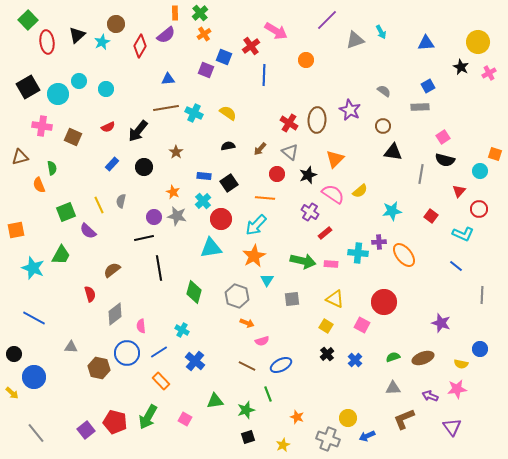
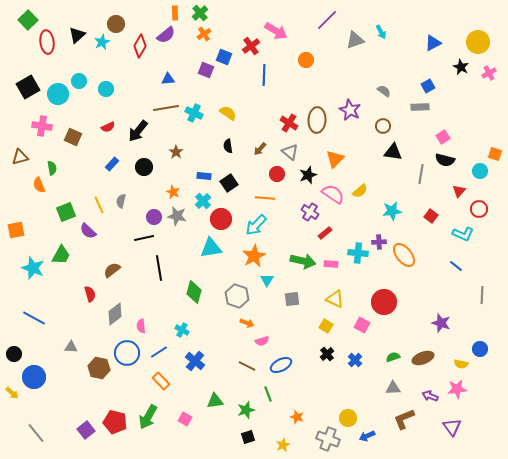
blue triangle at (426, 43): moved 7 px right; rotated 24 degrees counterclockwise
black semicircle at (228, 146): rotated 88 degrees counterclockwise
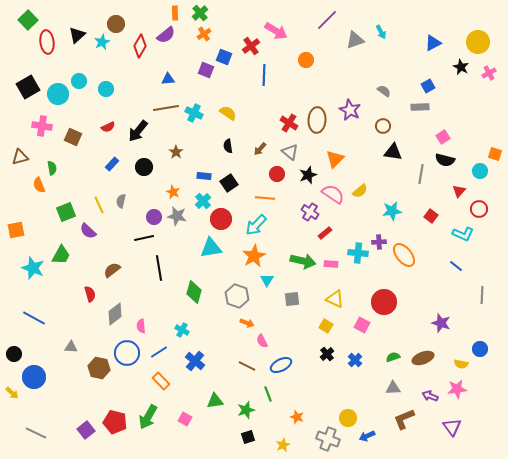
pink semicircle at (262, 341): rotated 80 degrees clockwise
gray line at (36, 433): rotated 25 degrees counterclockwise
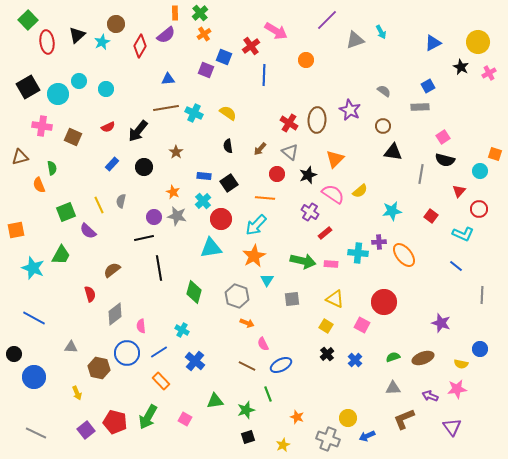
pink semicircle at (262, 341): moved 1 px right, 3 px down
yellow arrow at (12, 393): moved 65 px right; rotated 24 degrees clockwise
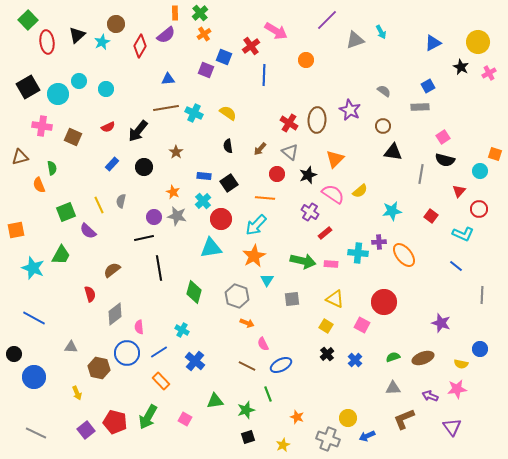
pink semicircle at (141, 326): moved 2 px left, 1 px down
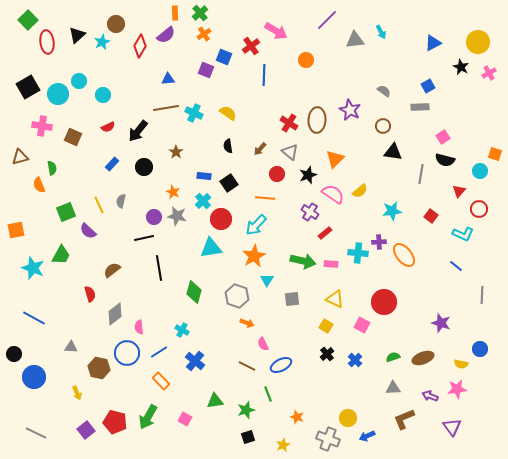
gray triangle at (355, 40): rotated 12 degrees clockwise
cyan circle at (106, 89): moved 3 px left, 6 px down
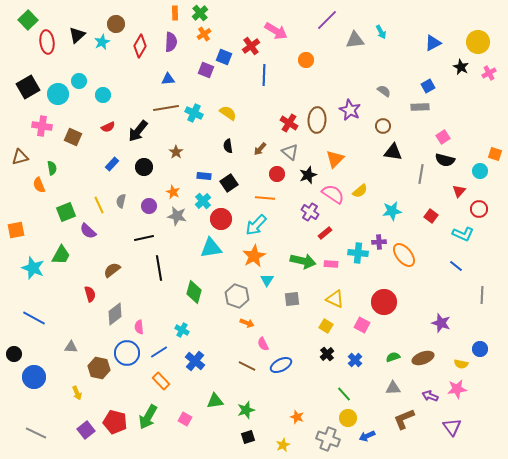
purple semicircle at (166, 35): moved 5 px right, 7 px down; rotated 48 degrees counterclockwise
purple circle at (154, 217): moved 5 px left, 11 px up
green line at (268, 394): moved 76 px right; rotated 21 degrees counterclockwise
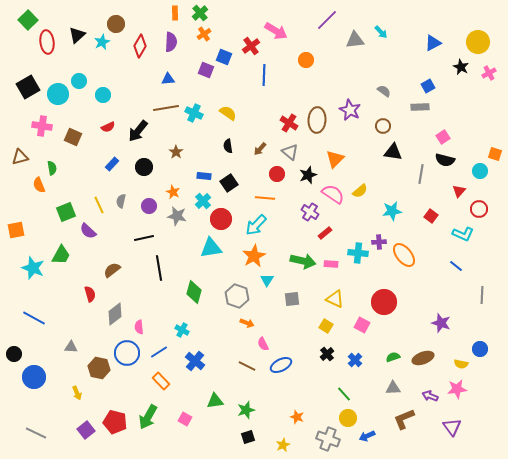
cyan arrow at (381, 32): rotated 16 degrees counterclockwise
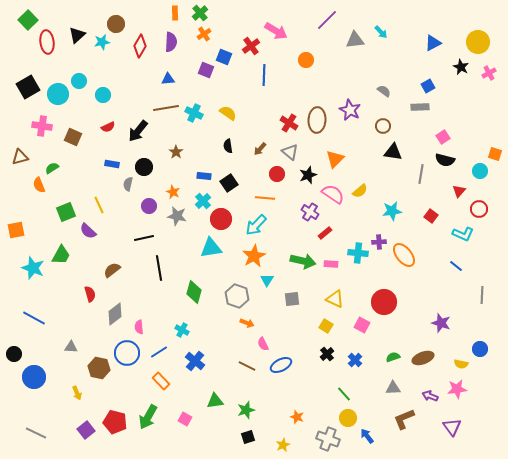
cyan star at (102, 42): rotated 14 degrees clockwise
blue rectangle at (112, 164): rotated 56 degrees clockwise
green semicircle at (52, 168): rotated 112 degrees counterclockwise
gray semicircle at (121, 201): moved 7 px right, 17 px up
blue arrow at (367, 436): rotated 77 degrees clockwise
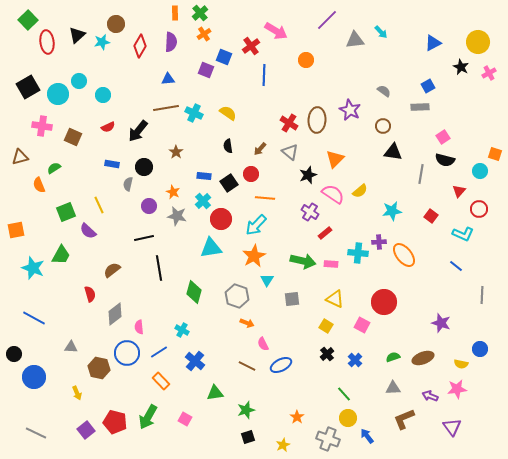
green semicircle at (52, 168): moved 2 px right
red circle at (277, 174): moved 26 px left
green triangle at (215, 401): moved 8 px up
orange star at (297, 417): rotated 16 degrees clockwise
